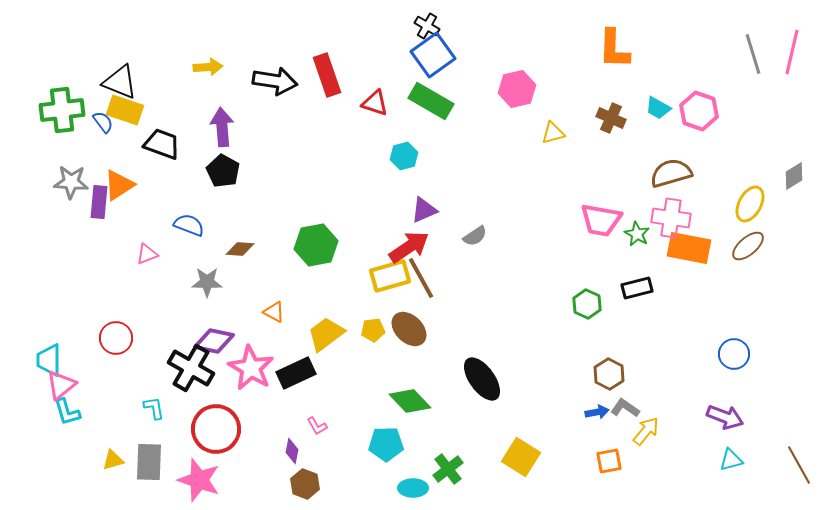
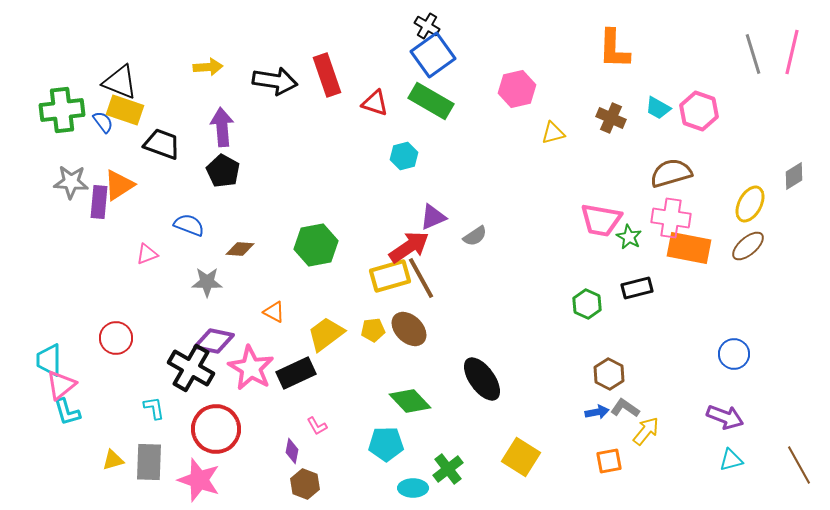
purple triangle at (424, 210): moved 9 px right, 7 px down
green star at (637, 234): moved 8 px left, 3 px down
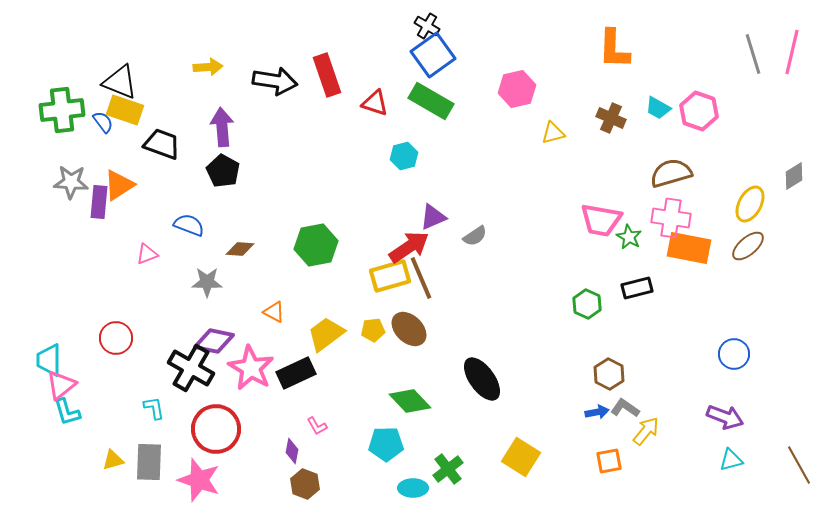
brown line at (421, 278): rotated 6 degrees clockwise
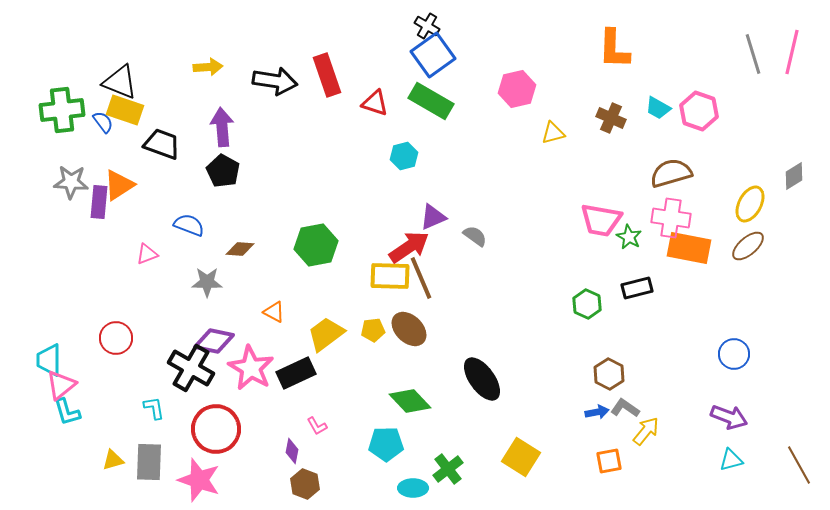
gray semicircle at (475, 236): rotated 110 degrees counterclockwise
yellow rectangle at (390, 276): rotated 18 degrees clockwise
purple arrow at (725, 417): moved 4 px right
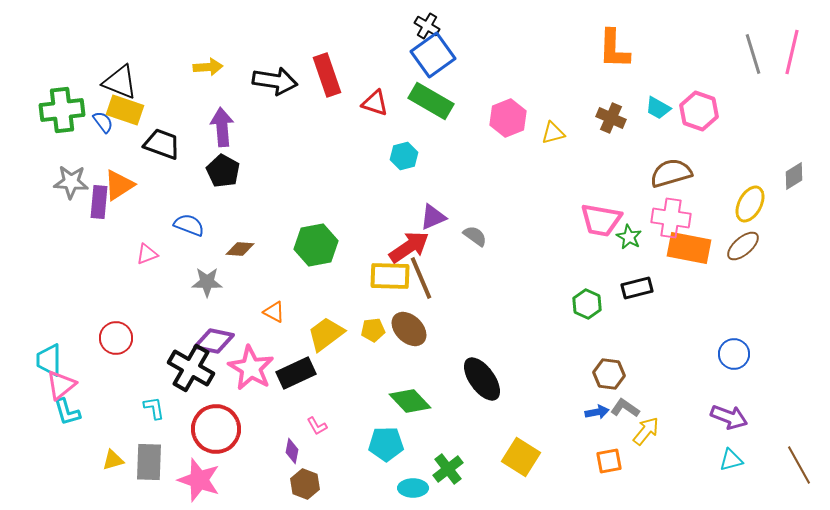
pink hexagon at (517, 89): moved 9 px left, 29 px down; rotated 9 degrees counterclockwise
brown ellipse at (748, 246): moved 5 px left
brown hexagon at (609, 374): rotated 20 degrees counterclockwise
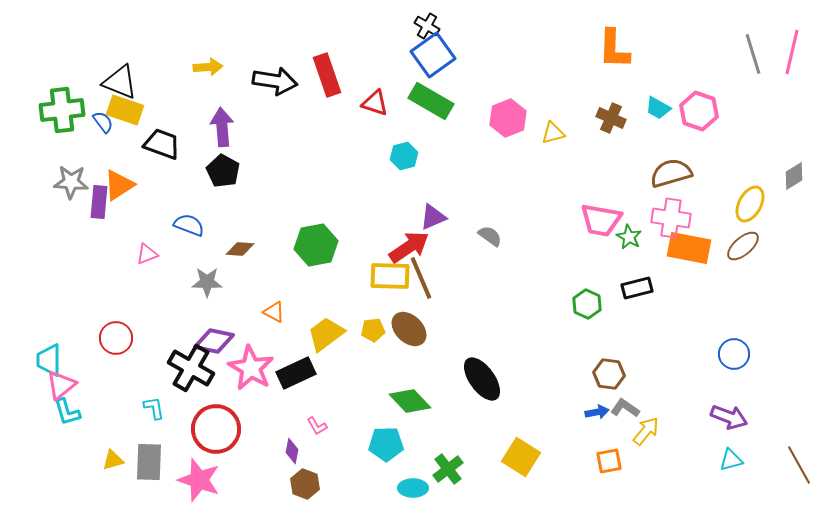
gray semicircle at (475, 236): moved 15 px right
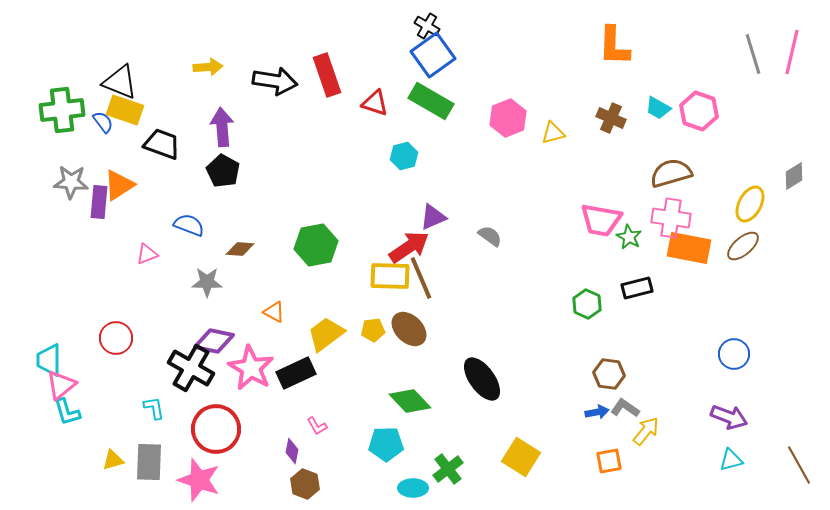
orange L-shape at (614, 49): moved 3 px up
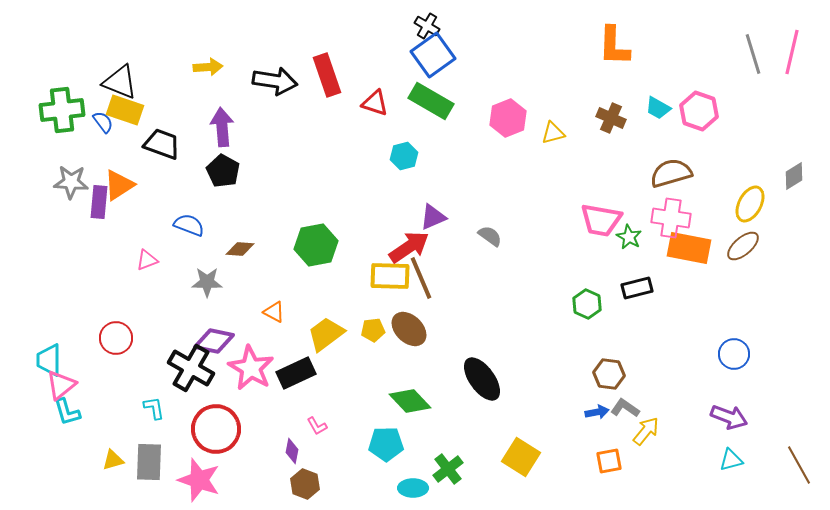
pink triangle at (147, 254): moved 6 px down
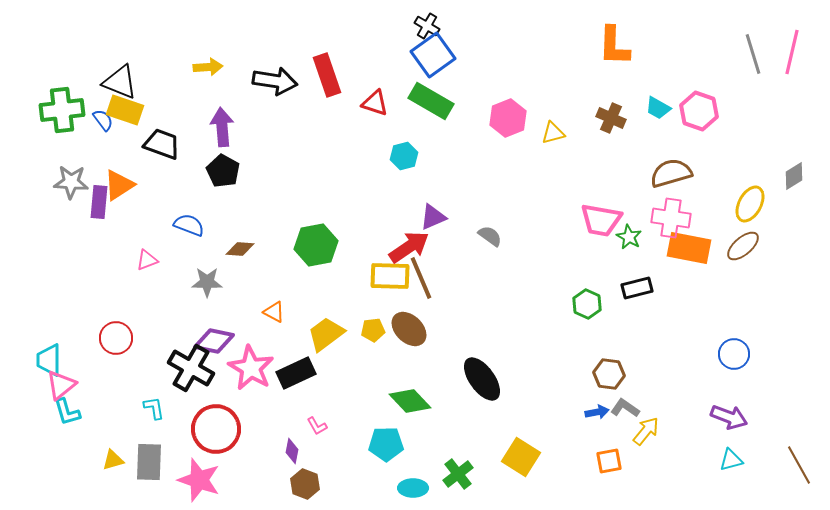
blue semicircle at (103, 122): moved 2 px up
green cross at (448, 469): moved 10 px right, 5 px down
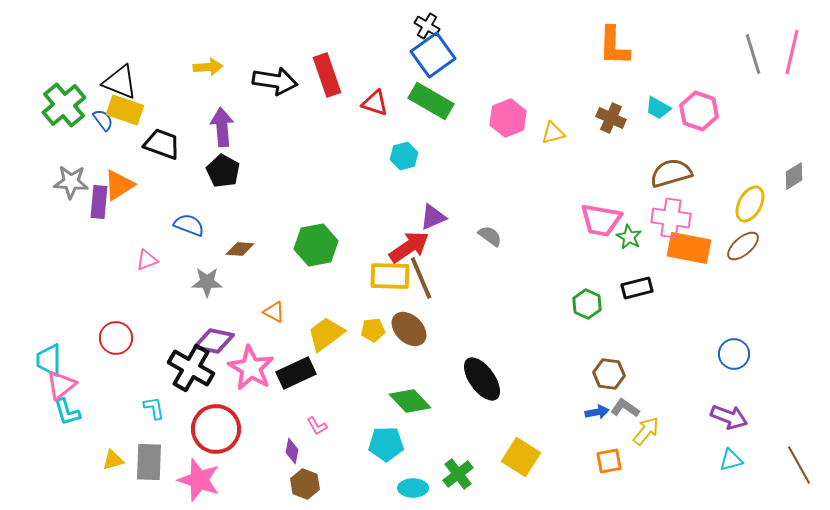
green cross at (62, 110): moved 2 px right, 5 px up; rotated 33 degrees counterclockwise
